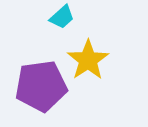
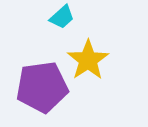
purple pentagon: moved 1 px right, 1 px down
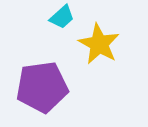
yellow star: moved 11 px right, 16 px up; rotated 9 degrees counterclockwise
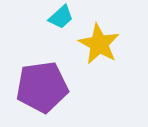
cyan trapezoid: moved 1 px left
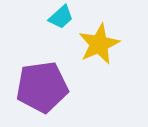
yellow star: rotated 18 degrees clockwise
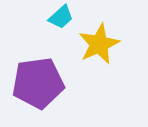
purple pentagon: moved 4 px left, 4 px up
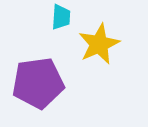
cyan trapezoid: rotated 44 degrees counterclockwise
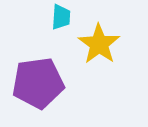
yellow star: rotated 12 degrees counterclockwise
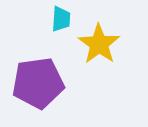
cyan trapezoid: moved 2 px down
